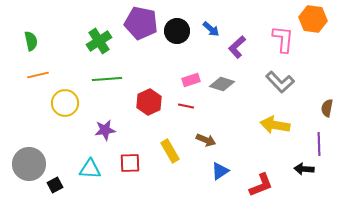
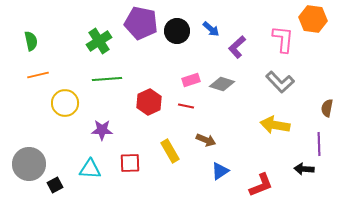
purple star: moved 3 px left; rotated 10 degrees clockwise
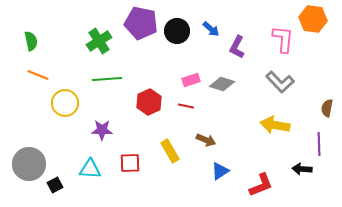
purple L-shape: rotated 20 degrees counterclockwise
orange line: rotated 35 degrees clockwise
black arrow: moved 2 px left
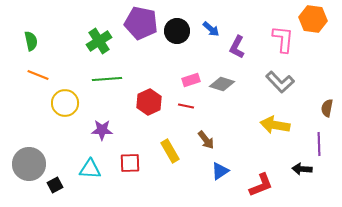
brown arrow: rotated 30 degrees clockwise
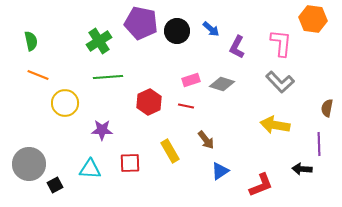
pink L-shape: moved 2 px left, 4 px down
green line: moved 1 px right, 2 px up
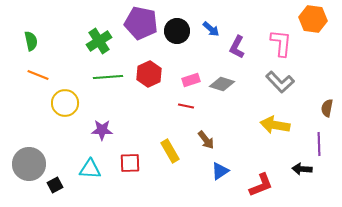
red hexagon: moved 28 px up
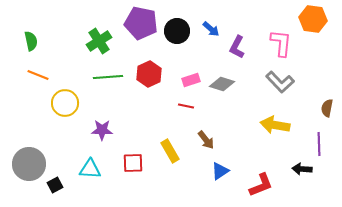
red square: moved 3 px right
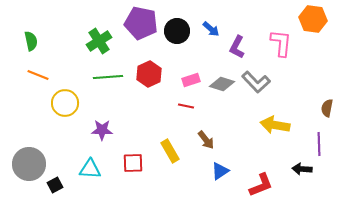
gray L-shape: moved 24 px left
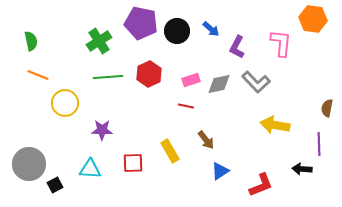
gray diamond: moved 3 px left; rotated 30 degrees counterclockwise
